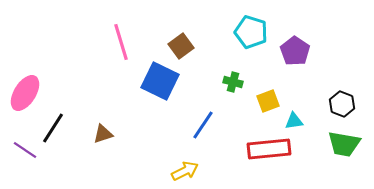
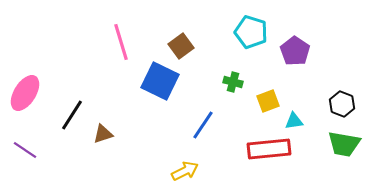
black line: moved 19 px right, 13 px up
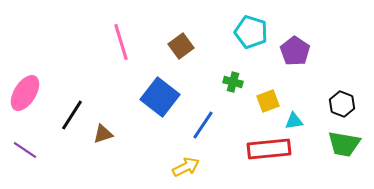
blue square: moved 16 px down; rotated 12 degrees clockwise
yellow arrow: moved 1 px right, 4 px up
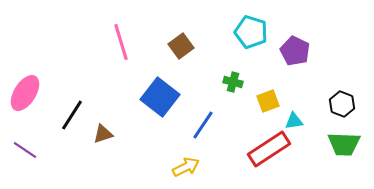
purple pentagon: rotated 8 degrees counterclockwise
green trapezoid: rotated 8 degrees counterclockwise
red rectangle: rotated 27 degrees counterclockwise
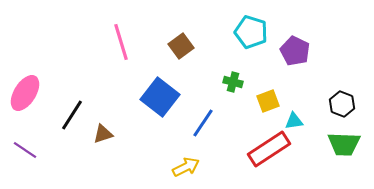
blue line: moved 2 px up
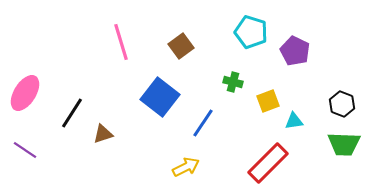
black line: moved 2 px up
red rectangle: moved 1 px left, 14 px down; rotated 12 degrees counterclockwise
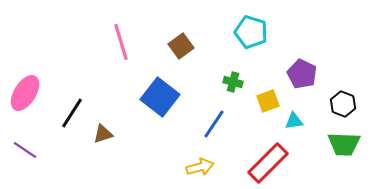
purple pentagon: moved 7 px right, 23 px down
black hexagon: moved 1 px right
blue line: moved 11 px right, 1 px down
yellow arrow: moved 14 px right; rotated 12 degrees clockwise
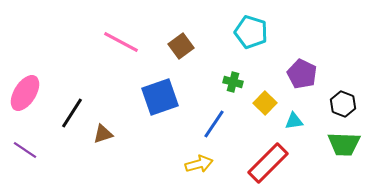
pink line: rotated 45 degrees counterclockwise
blue square: rotated 33 degrees clockwise
yellow square: moved 3 px left, 2 px down; rotated 25 degrees counterclockwise
yellow arrow: moved 1 px left, 3 px up
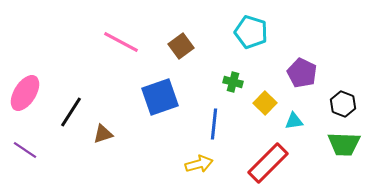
purple pentagon: moved 1 px up
black line: moved 1 px left, 1 px up
blue line: rotated 28 degrees counterclockwise
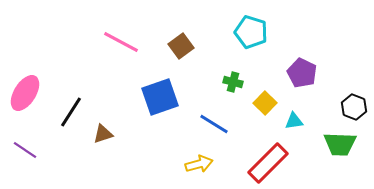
black hexagon: moved 11 px right, 3 px down
blue line: rotated 64 degrees counterclockwise
green trapezoid: moved 4 px left
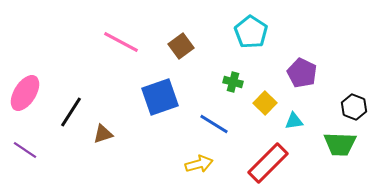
cyan pentagon: rotated 16 degrees clockwise
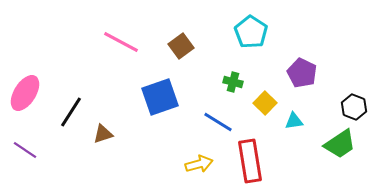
blue line: moved 4 px right, 2 px up
green trapezoid: rotated 36 degrees counterclockwise
red rectangle: moved 18 px left, 2 px up; rotated 54 degrees counterclockwise
